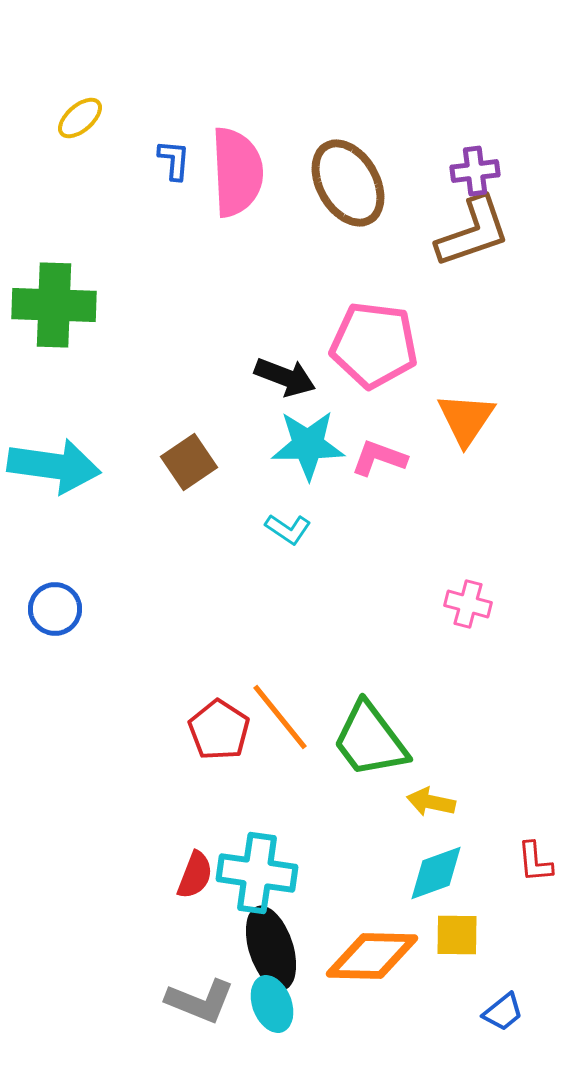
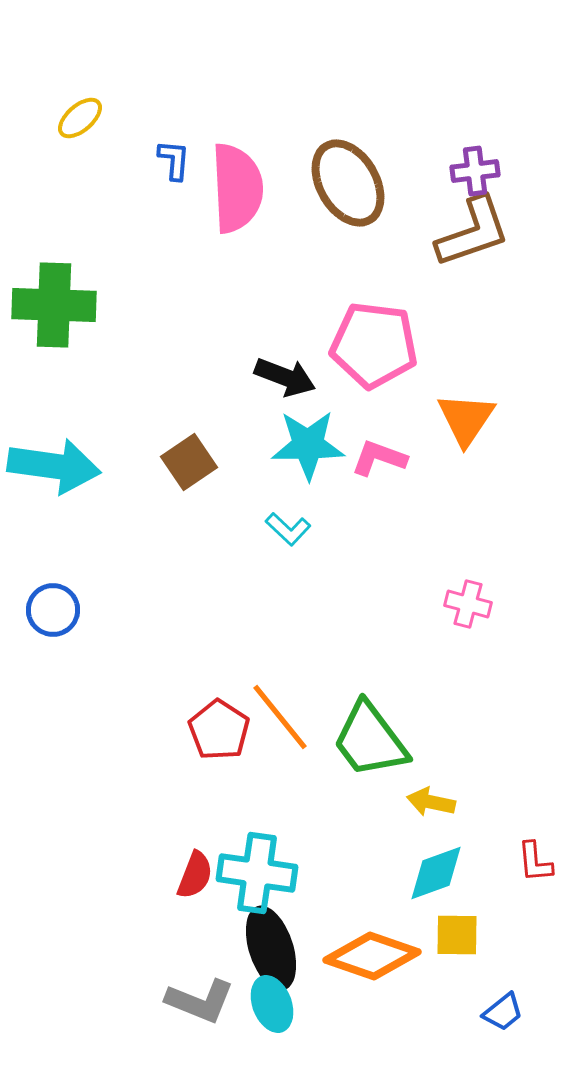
pink semicircle: moved 16 px down
cyan L-shape: rotated 9 degrees clockwise
blue circle: moved 2 px left, 1 px down
orange diamond: rotated 18 degrees clockwise
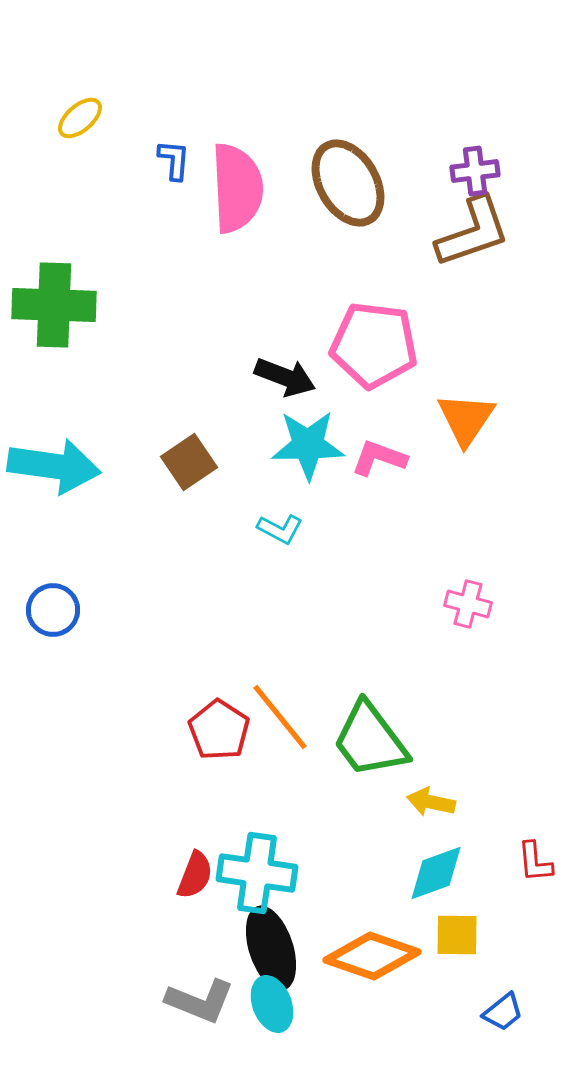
cyan L-shape: moved 8 px left; rotated 15 degrees counterclockwise
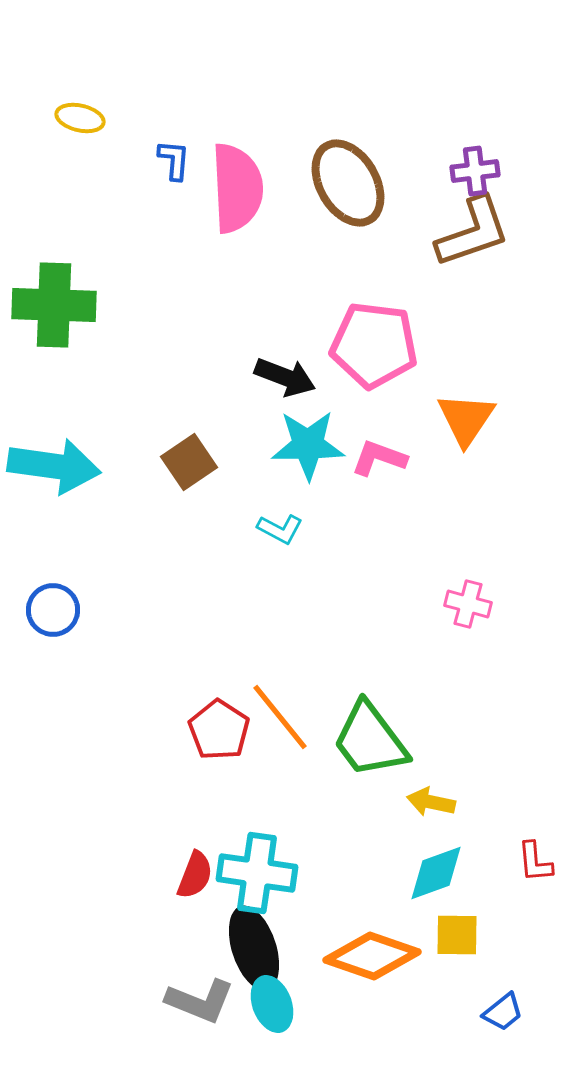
yellow ellipse: rotated 54 degrees clockwise
black ellipse: moved 17 px left
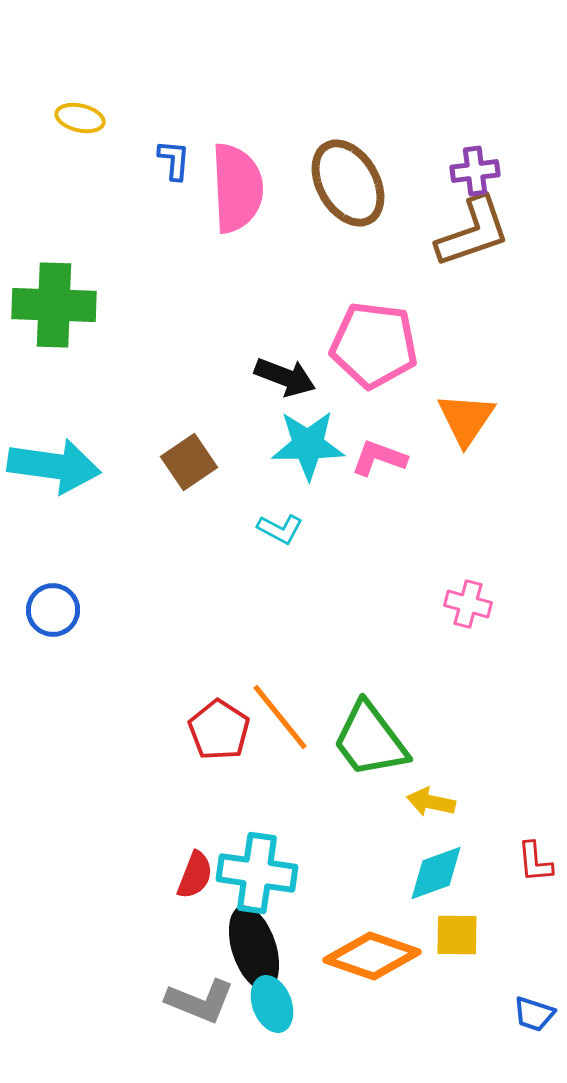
blue trapezoid: moved 31 px right, 2 px down; rotated 57 degrees clockwise
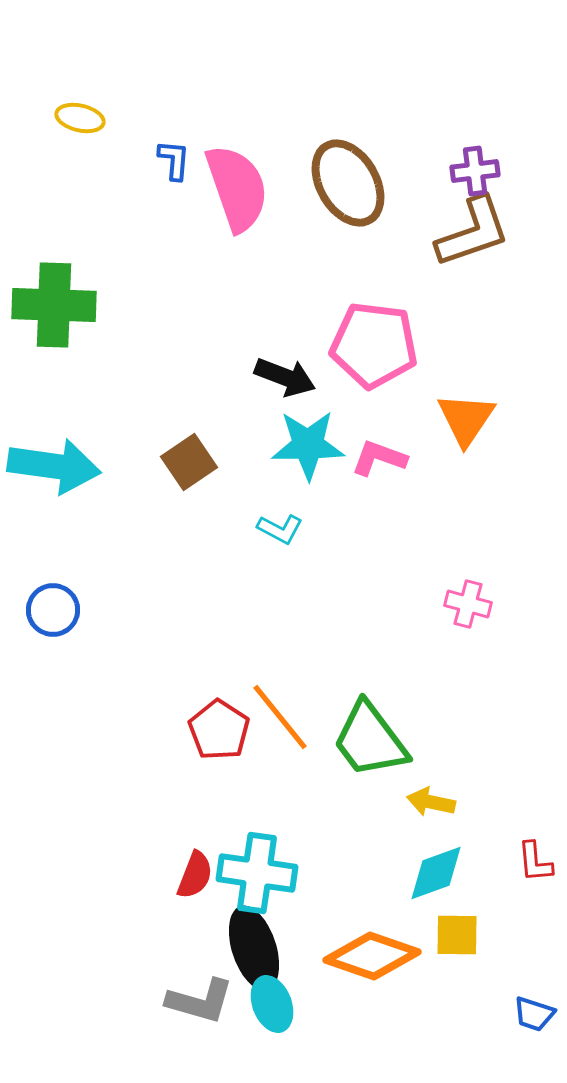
pink semicircle: rotated 16 degrees counterclockwise
gray L-shape: rotated 6 degrees counterclockwise
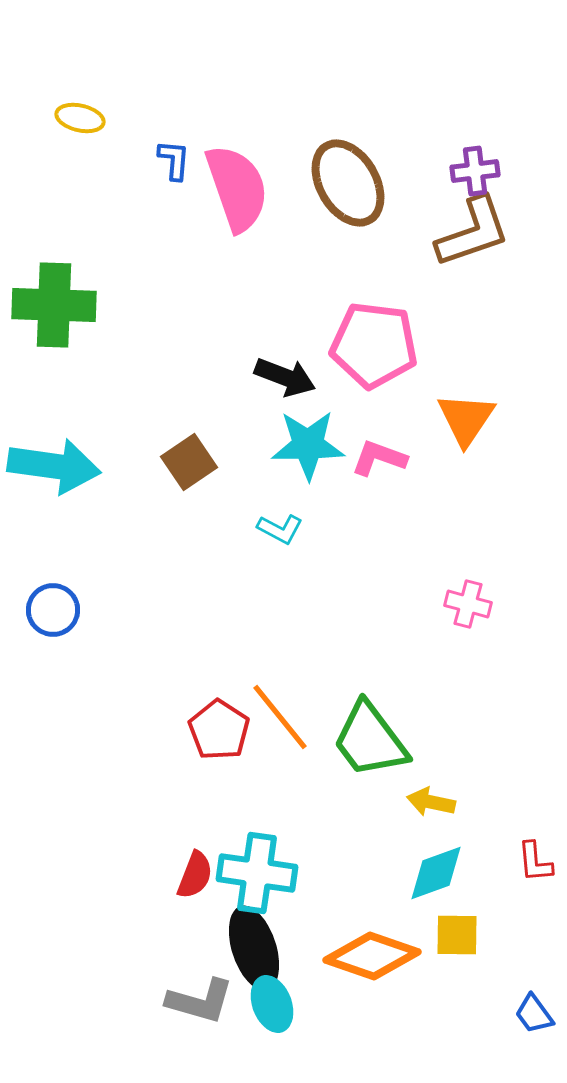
blue trapezoid: rotated 36 degrees clockwise
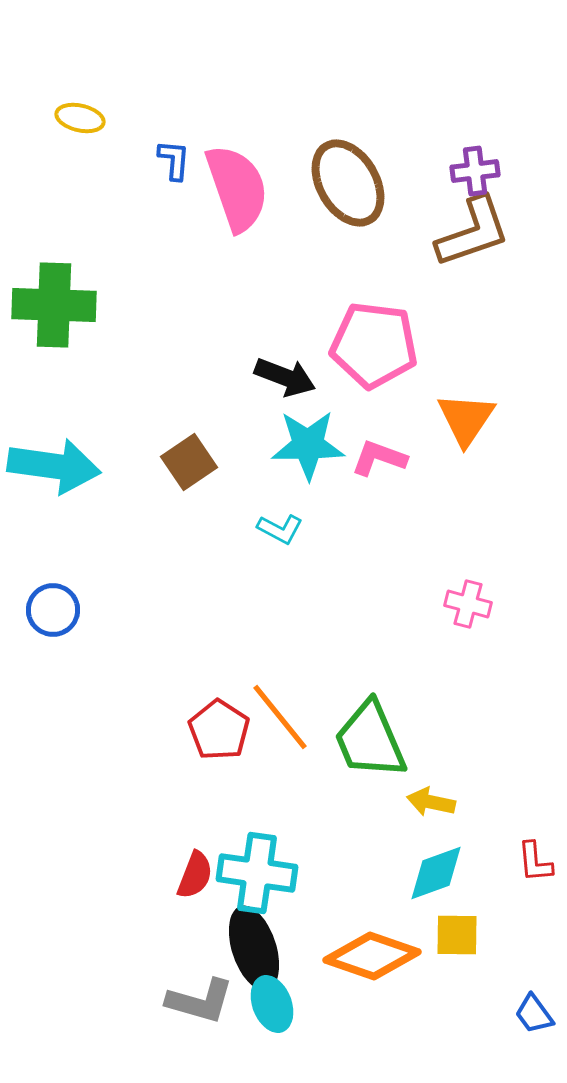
green trapezoid: rotated 14 degrees clockwise
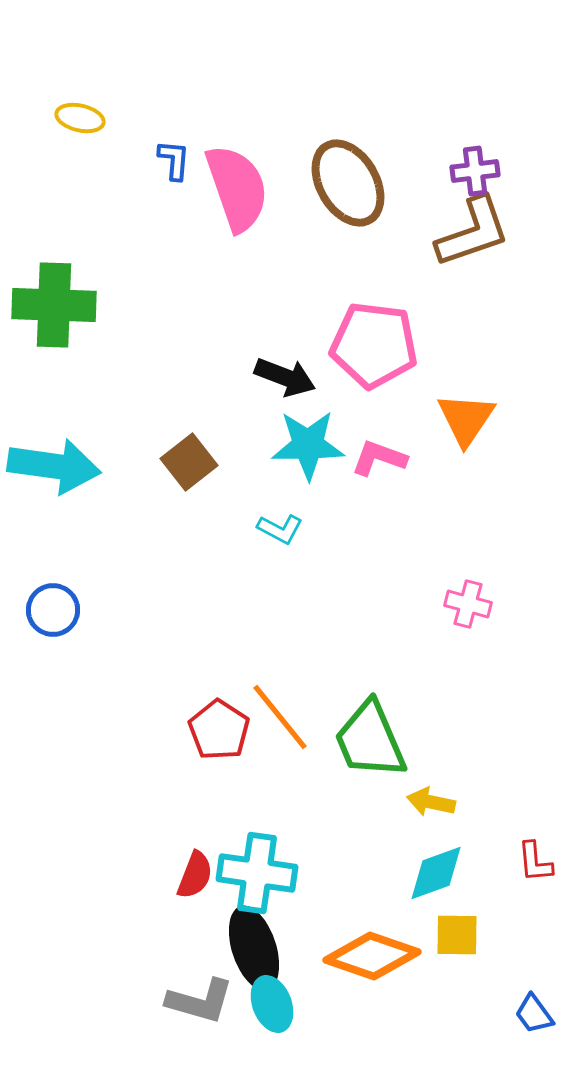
brown square: rotated 4 degrees counterclockwise
